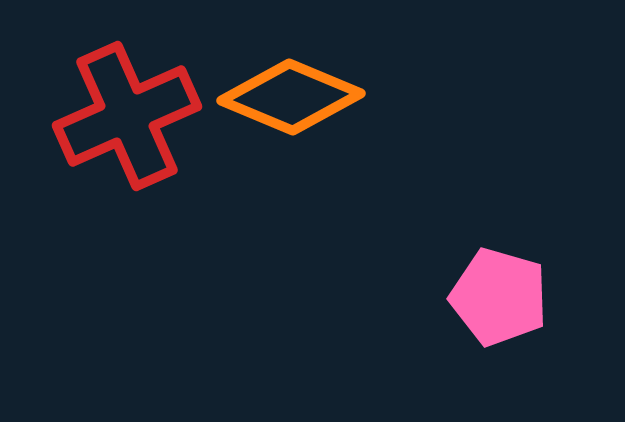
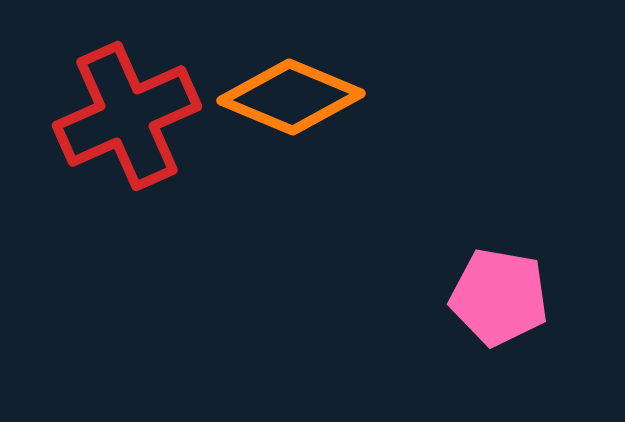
pink pentagon: rotated 6 degrees counterclockwise
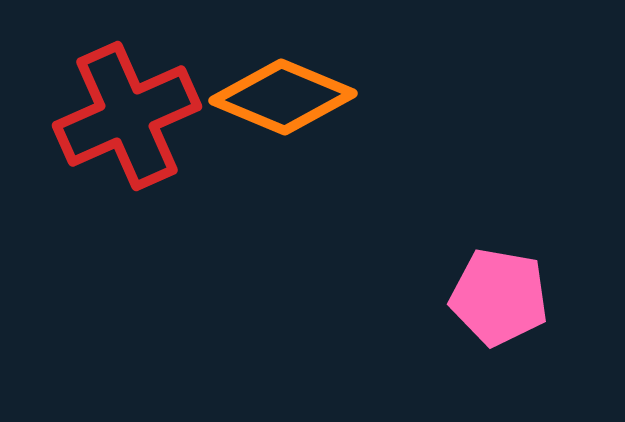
orange diamond: moved 8 px left
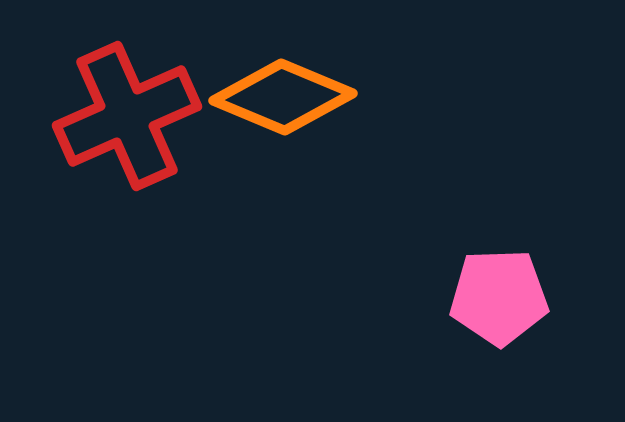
pink pentagon: rotated 12 degrees counterclockwise
